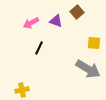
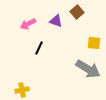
pink arrow: moved 3 px left, 1 px down
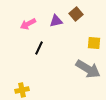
brown square: moved 1 px left, 2 px down
purple triangle: rotated 32 degrees counterclockwise
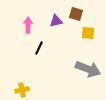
brown square: rotated 32 degrees counterclockwise
pink arrow: moved 1 px down; rotated 119 degrees clockwise
yellow square: moved 6 px left, 10 px up
gray arrow: rotated 10 degrees counterclockwise
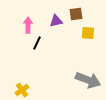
brown square: rotated 24 degrees counterclockwise
black line: moved 2 px left, 5 px up
gray arrow: moved 11 px down
yellow cross: rotated 24 degrees counterclockwise
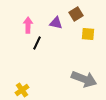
brown square: rotated 24 degrees counterclockwise
purple triangle: moved 2 px down; rotated 24 degrees clockwise
yellow square: moved 1 px down
gray arrow: moved 4 px left, 1 px up
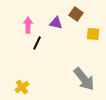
brown square: rotated 24 degrees counterclockwise
yellow square: moved 5 px right
gray arrow: rotated 30 degrees clockwise
yellow cross: moved 3 px up
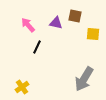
brown square: moved 1 px left, 2 px down; rotated 24 degrees counterclockwise
pink arrow: rotated 42 degrees counterclockwise
black line: moved 4 px down
gray arrow: rotated 70 degrees clockwise
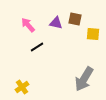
brown square: moved 3 px down
black line: rotated 32 degrees clockwise
